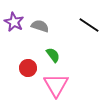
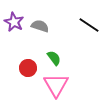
green semicircle: moved 1 px right, 3 px down
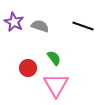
black line: moved 6 px left, 1 px down; rotated 15 degrees counterclockwise
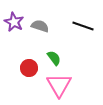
red circle: moved 1 px right
pink triangle: moved 3 px right
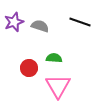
purple star: rotated 24 degrees clockwise
black line: moved 3 px left, 4 px up
green semicircle: rotated 49 degrees counterclockwise
pink triangle: moved 1 px left, 1 px down
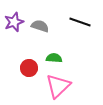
pink triangle: rotated 16 degrees clockwise
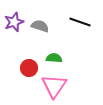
pink triangle: moved 4 px left; rotated 12 degrees counterclockwise
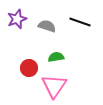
purple star: moved 3 px right, 3 px up
gray semicircle: moved 7 px right
green semicircle: moved 2 px right, 1 px up; rotated 14 degrees counterclockwise
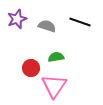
red circle: moved 2 px right
